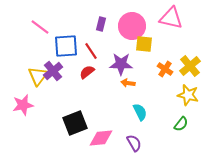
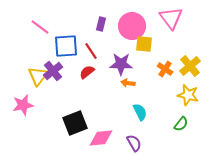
pink triangle: rotated 40 degrees clockwise
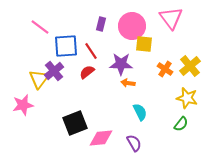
purple cross: moved 1 px right
yellow triangle: moved 1 px right, 3 px down
yellow star: moved 1 px left, 3 px down
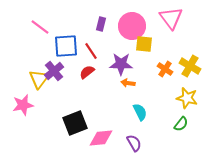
yellow cross: rotated 20 degrees counterclockwise
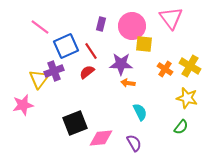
blue square: rotated 20 degrees counterclockwise
purple cross: rotated 18 degrees clockwise
green semicircle: moved 3 px down
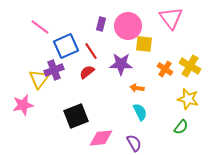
pink circle: moved 4 px left
purple cross: moved 1 px up
orange arrow: moved 9 px right, 5 px down
yellow star: moved 1 px right, 1 px down
black square: moved 1 px right, 7 px up
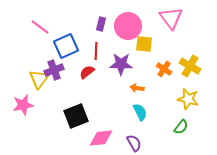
red line: moved 5 px right; rotated 36 degrees clockwise
orange cross: moved 1 px left
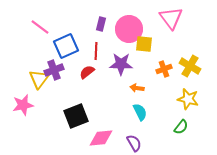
pink circle: moved 1 px right, 3 px down
orange cross: rotated 35 degrees clockwise
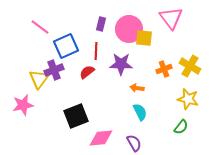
yellow square: moved 6 px up
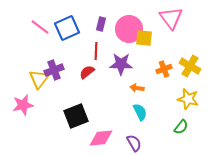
blue square: moved 1 px right, 18 px up
